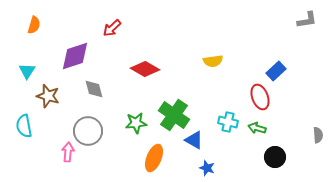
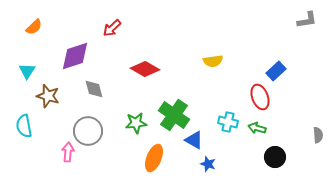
orange semicircle: moved 2 px down; rotated 30 degrees clockwise
blue star: moved 1 px right, 4 px up
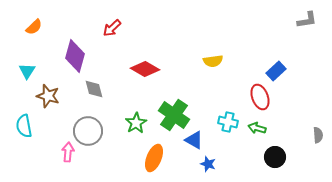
purple diamond: rotated 56 degrees counterclockwise
green star: rotated 25 degrees counterclockwise
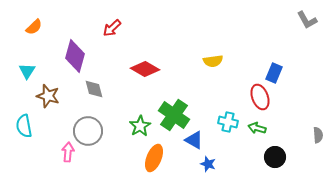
gray L-shape: rotated 70 degrees clockwise
blue rectangle: moved 2 px left, 2 px down; rotated 24 degrees counterclockwise
green star: moved 4 px right, 3 px down
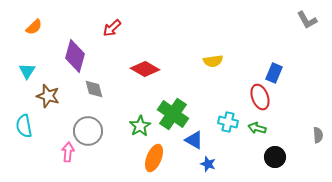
green cross: moved 1 px left, 1 px up
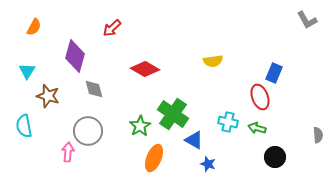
orange semicircle: rotated 18 degrees counterclockwise
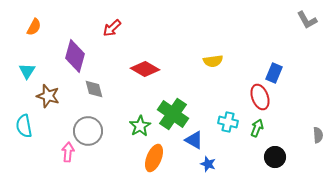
green arrow: rotated 96 degrees clockwise
